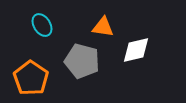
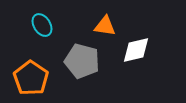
orange triangle: moved 2 px right, 1 px up
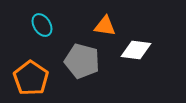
white diamond: rotated 20 degrees clockwise
